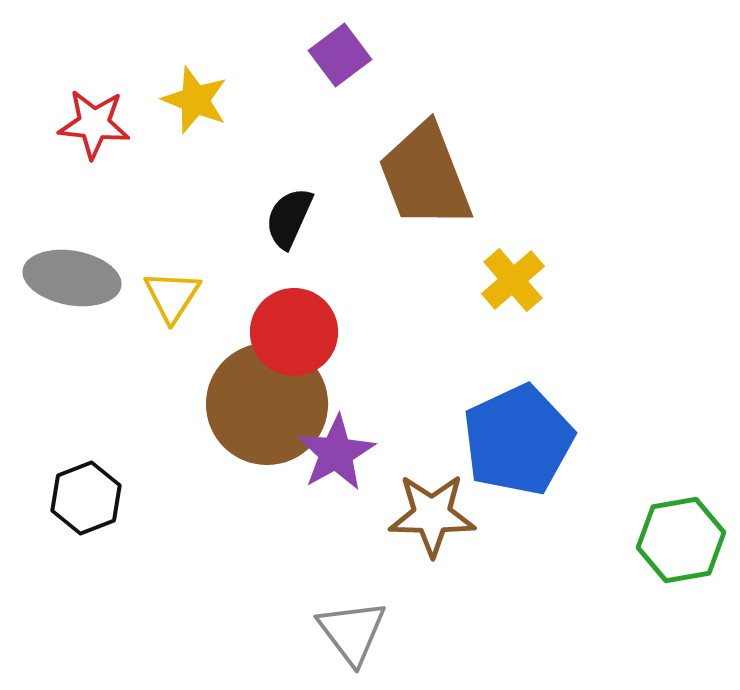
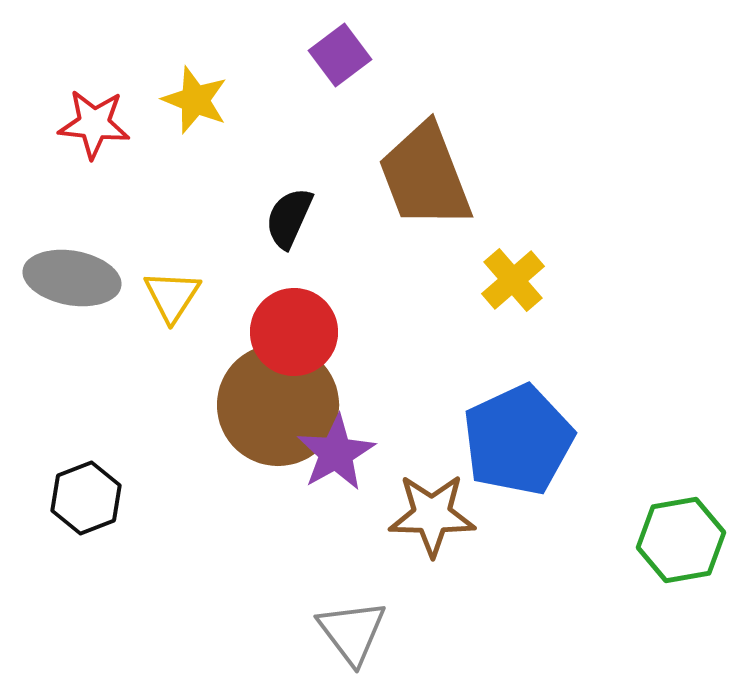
brown circle: moved 11 px right, 1 px down
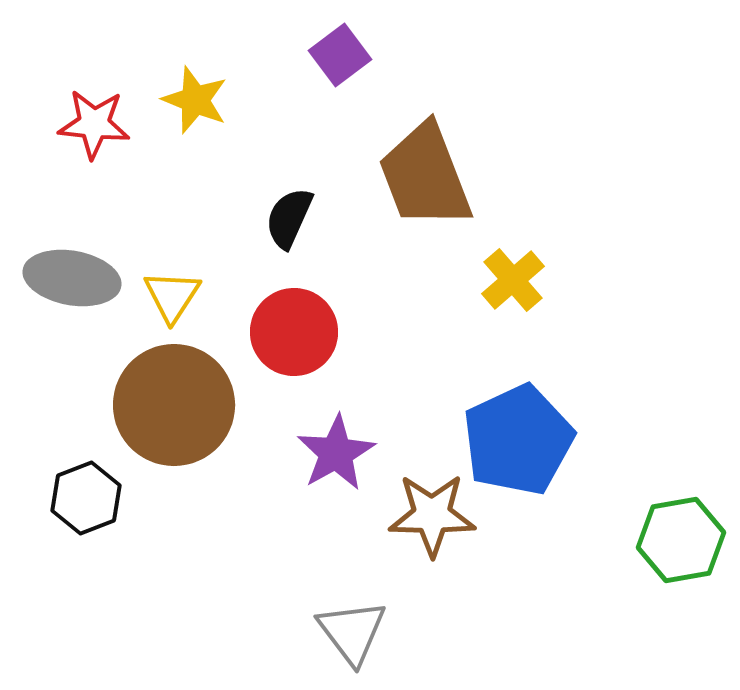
brown circle: moved 104 px left
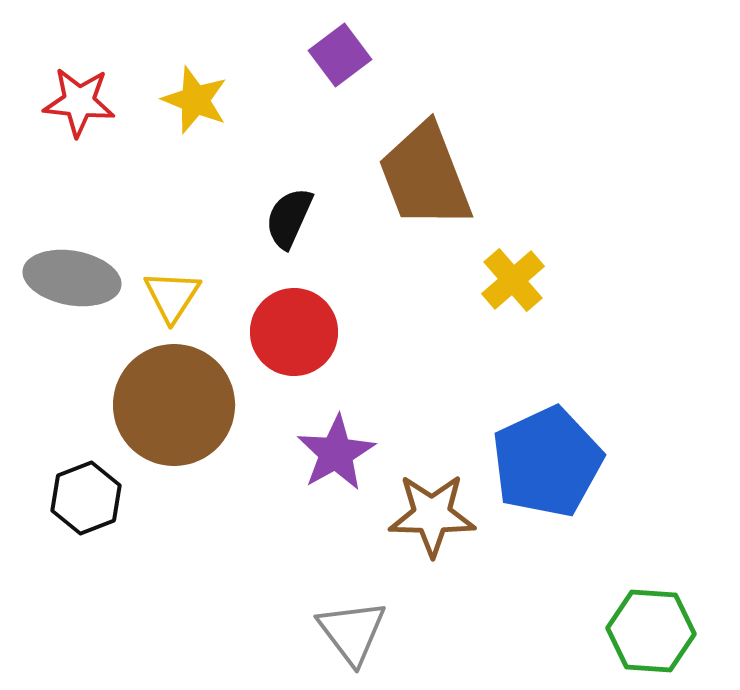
red star: moved 15 px left, 22 px up
blue pentagon: moved 29 px right, 22 px down
green hexagon: moved 30 px left, 91 px down; rotated 14 degrees clockwise
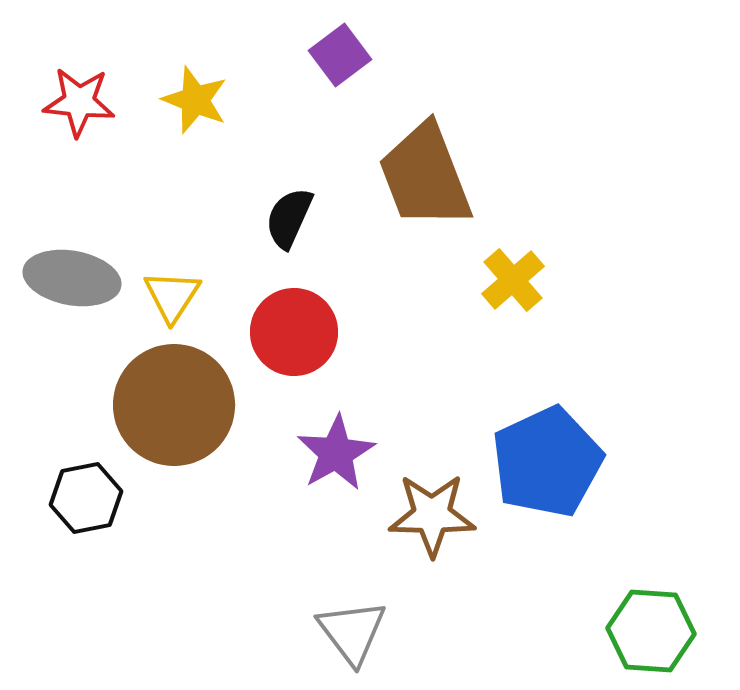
black hexagon: rotated 10 degrees clockwise
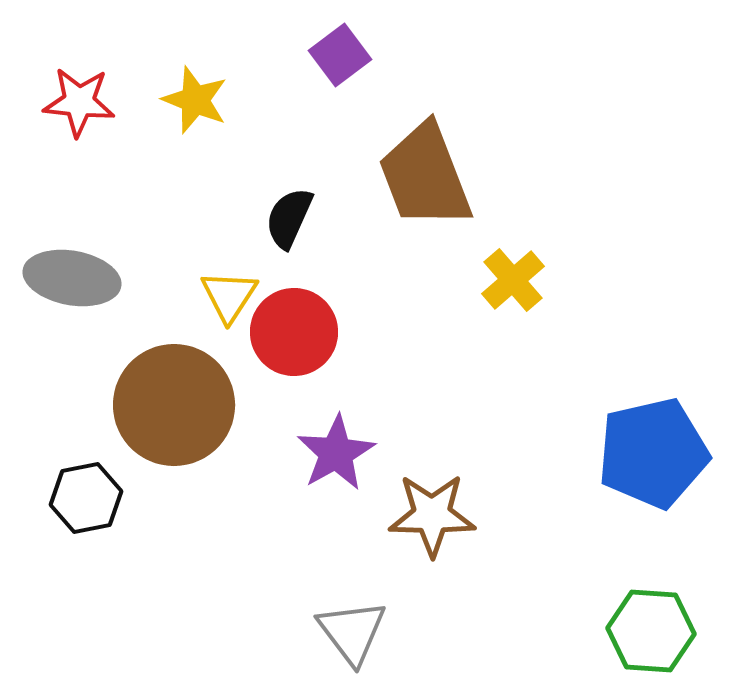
yellow triangle: moved 57 px right
blue pentagon: moved 106 px right, 9 px up; rotated 12 degrees clockwise
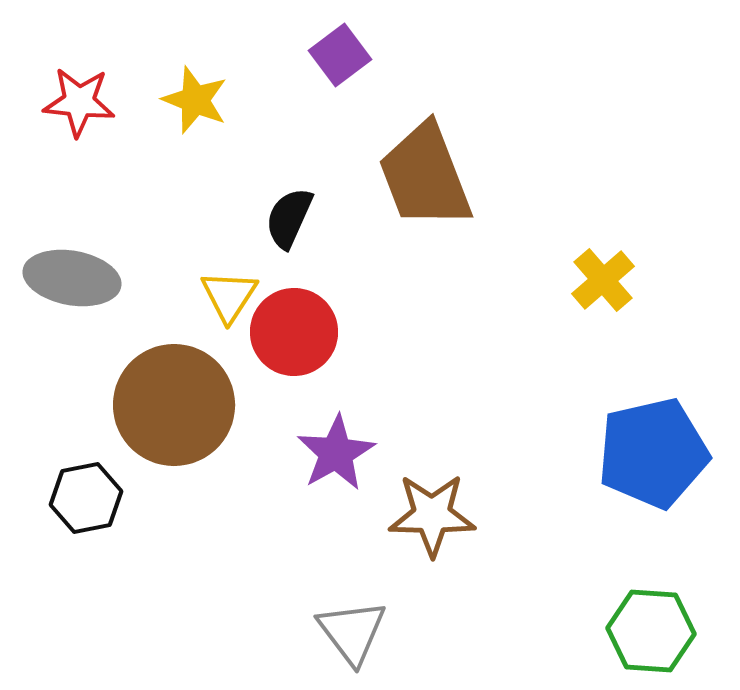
yellow cross: moved 90 px right
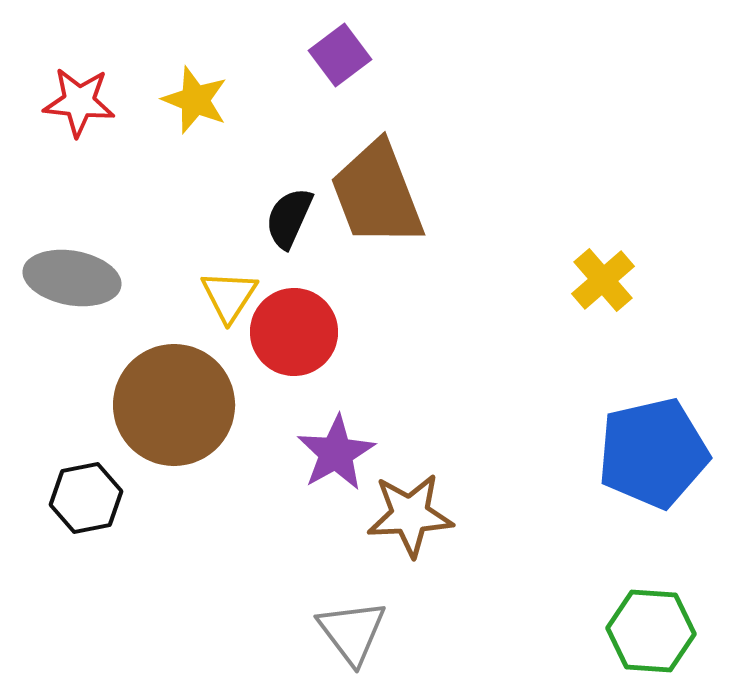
brown trapezoid: moved 48 px left, 18 px down
brown star: moved 22 px left; rotated 4 degrees counterclockwise
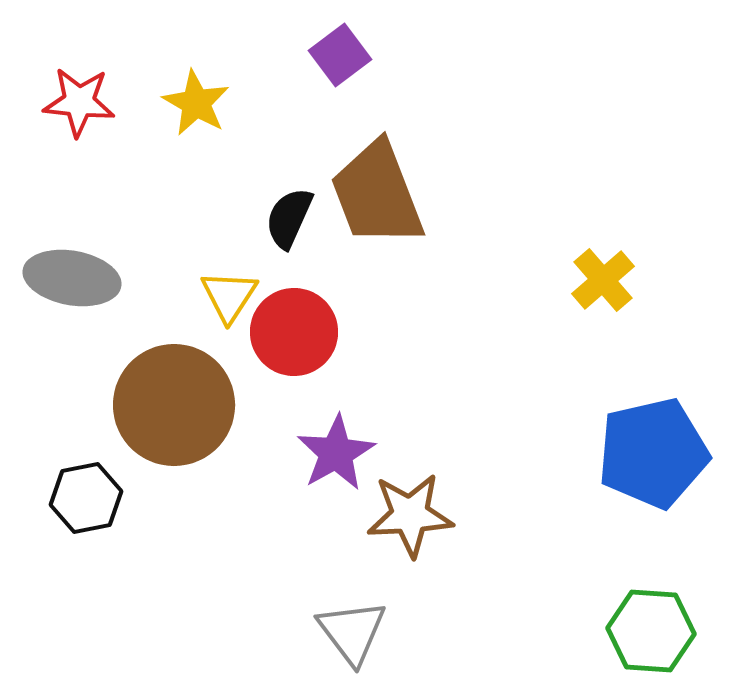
yellow star: moved 1 px right, 3 px down; rotated 8 degrees clockwise
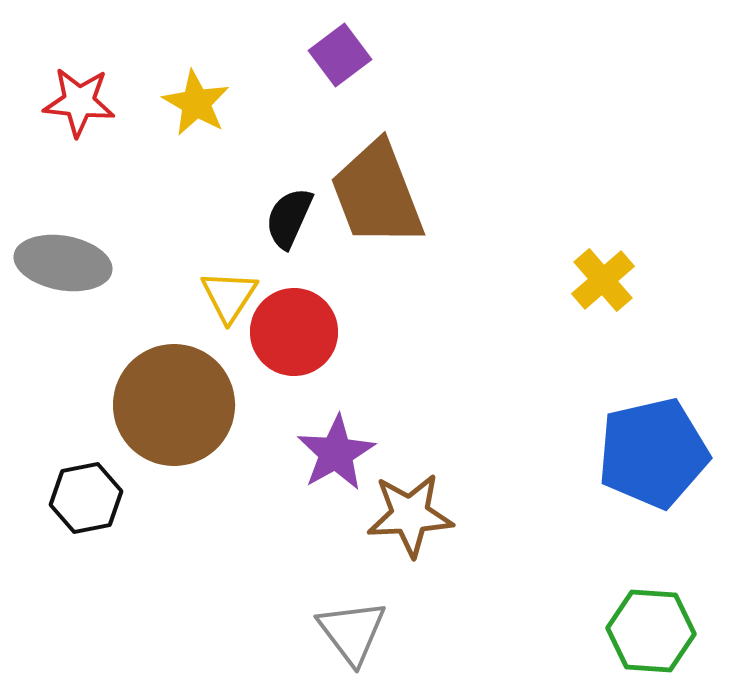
gray ellipse: moved 9 px left, 15 px up
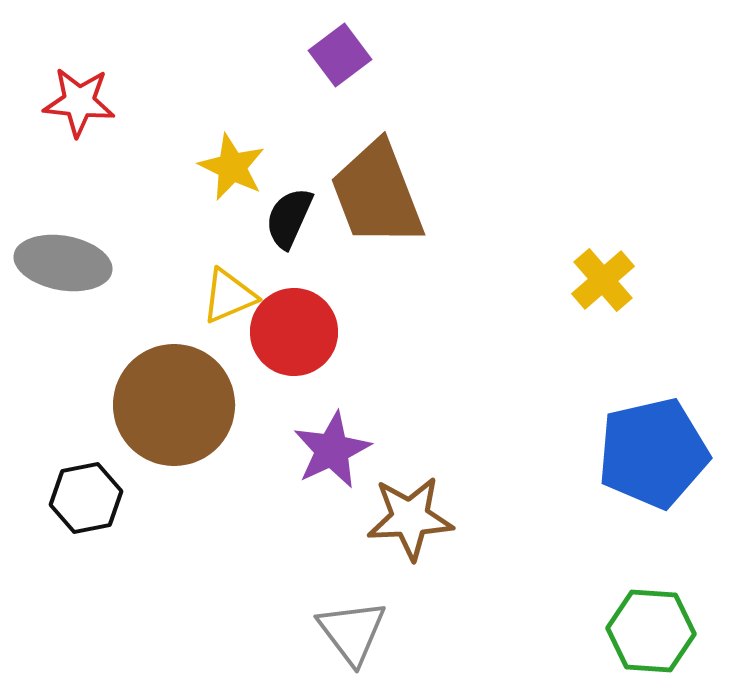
yellow star: moved 36 px right, 64 px down; rotated 4 degrees counterclockwise
yellow triangle: rotated 34 degrees clockwise
purple star: moved 4 px left, 3 px up; rotated 4 degrees clockwise
brown star: moved 3 px down
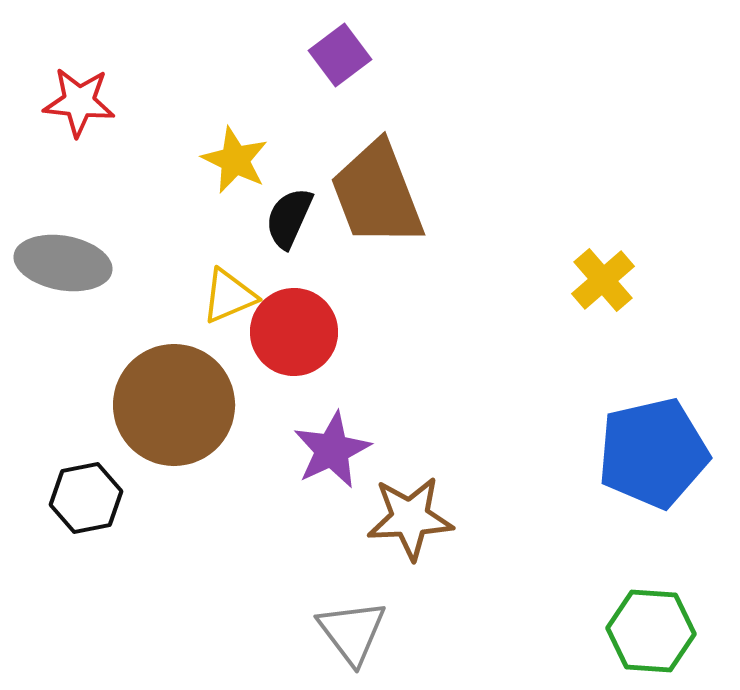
yellow star: moved 3 px right, 7 px up
